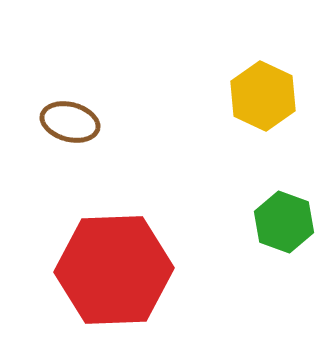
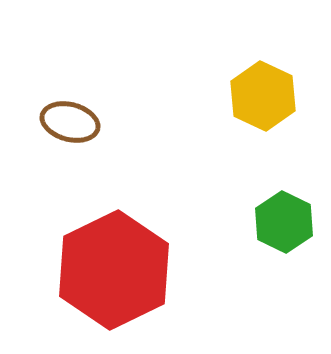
green hexagon: rotated 6 degrees clockwise
red hexagon: rotated 24 degrees counterclockwise
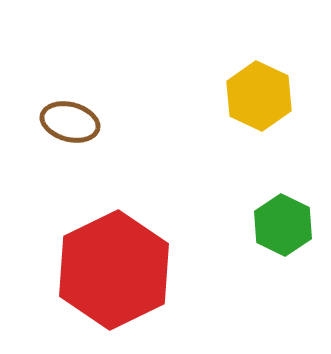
yellow hexagon: moved 4 px left
green hexagon: moved 1 px left, 3 px down
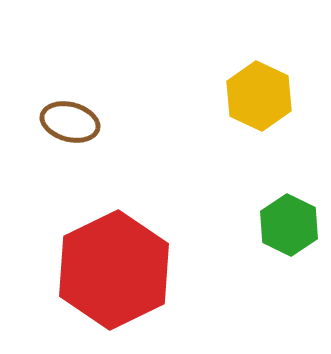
green hexagon: moved 6 px right
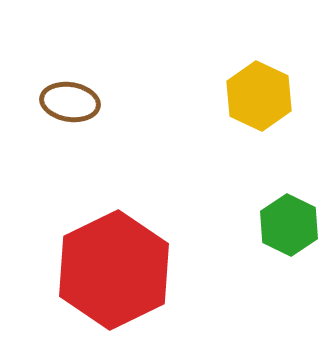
brown ellipse: moved 20 px up; rotated 6 degrees counterclockwise
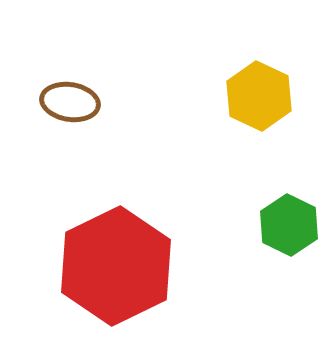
red hexagon: moved 2 px right, 4 px up
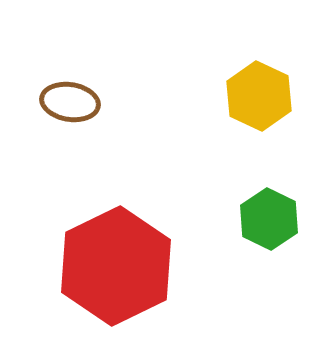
green hexagon: moved 20 px left, 6 px up
